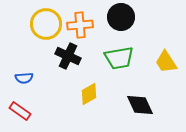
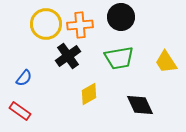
black cross: rotated 30 degrees clockwise
blue semicircle: rotated 48 degrees counterclockwise
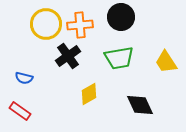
blue semicircle: rotated 66 degrees clockwise
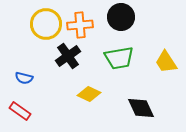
yellow diamond: rotated 55 degrees clockwise
black diamond: moved 1 px right, 3 px down
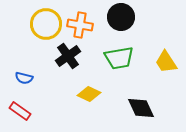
orange cross: rotated 15 degrees clockwise
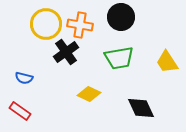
black cross: moved 2 px left, 4 px up
yellow trapezoid: moved 1 px right
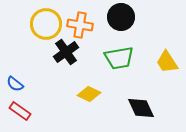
blue semicircle: moved 9 px left, 6 px down; rotated 24 degrees clockwise
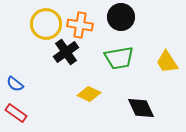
red rectangle: moved 4 px left, 2 px down
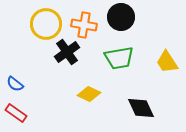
orange cross: moved 4 px right
black cross: moved 1 px right
